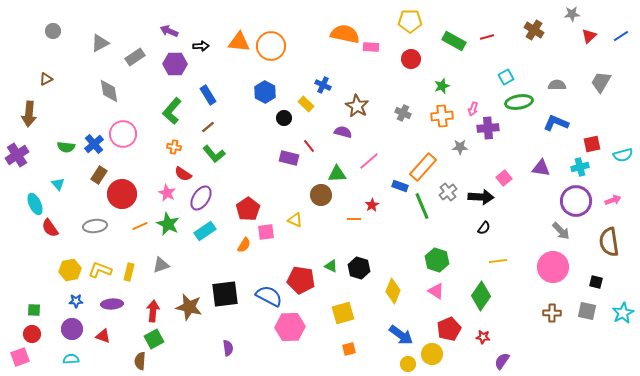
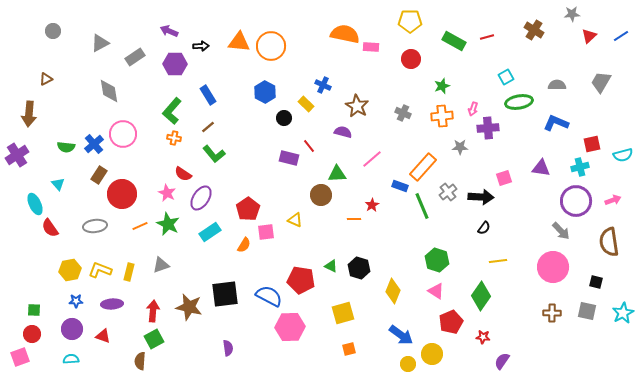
orange cross at (174, 147): moved 9 px up
pink line at (369, 161): moved 3 px right, 2 px up
pink square at (504, 178): rotated 21 degrees clockwise
cyan rectangle at (205, 231): moved 5 px right, 1 px down
red pentagon at (449, 329): moved 2 px right, 7 px up
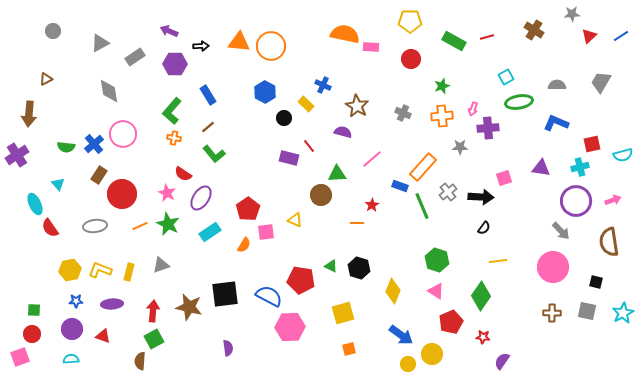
orange line at (354, 219): moved 3 px right, 4 px down
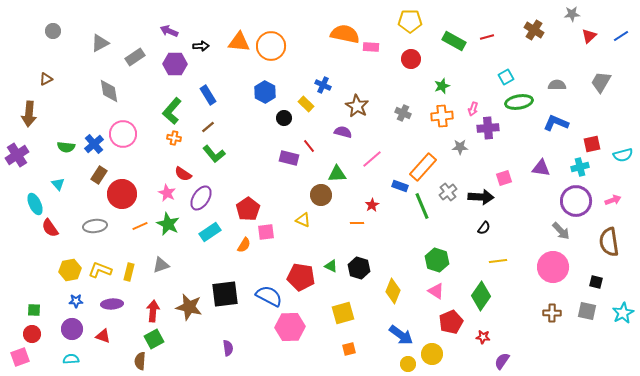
yellow triangle at (295, 220): moved 8 px right
red pentagon at (301, 280): moved 3 px up
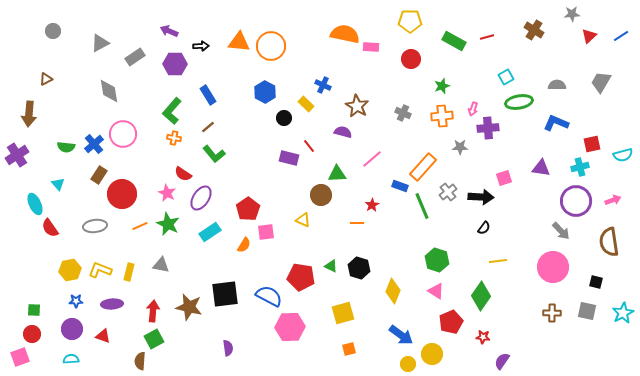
gray triangle at (161, 265): rotated 30 degrees clockwise
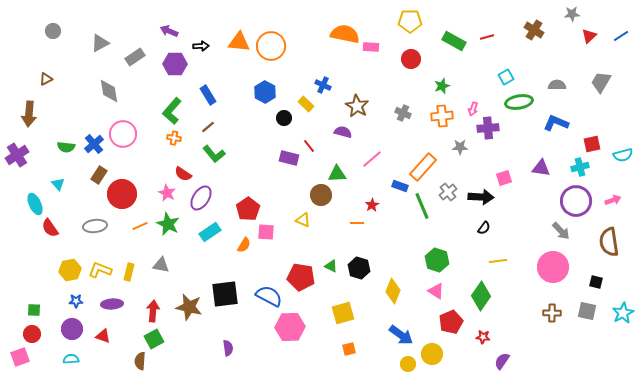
pink square at (266, 232): rotated 12 degrees clockwise
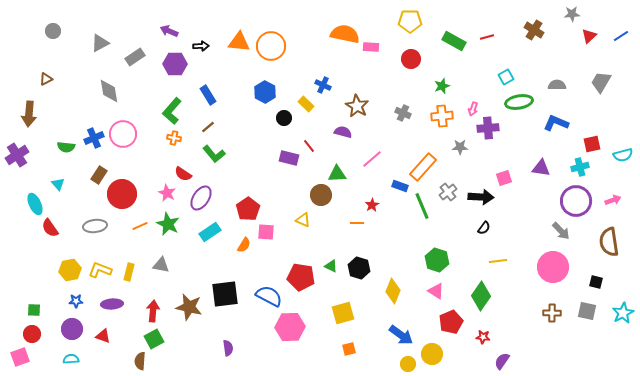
blue cross at (94, 144): moved 6 px up; rotated 18 degrees clockwise
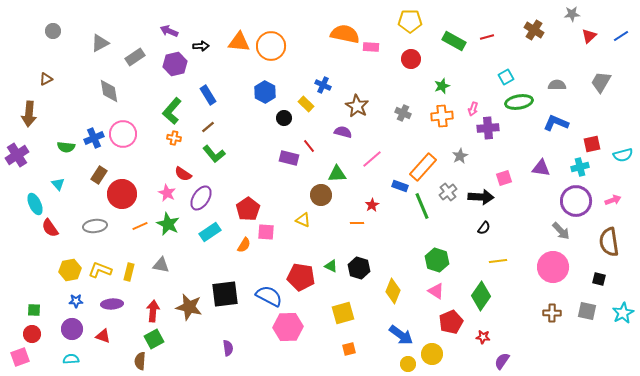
purple hexagon at (175, 64): rotated 15 degrees counterclockwise
gray star at (460, 147): moved 9 px down; rotated 28 degrees counterclockwise
black square at (596, 282): moved 3 px right, 3 px up
pink hexagon at (290, 327): moved 2 px left
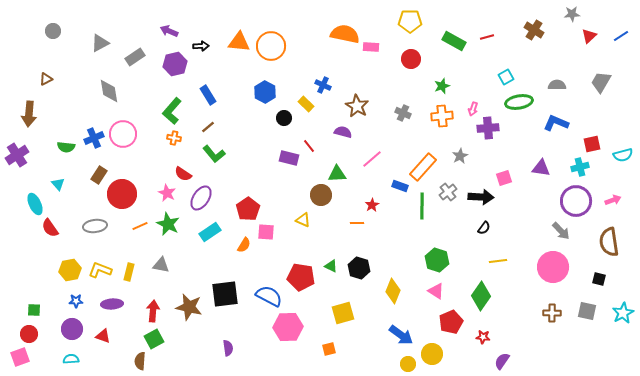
green line at (422, 206): rotated 24 degrees clockwise
red circle at (32, 334): moved 3 px left
orange square at (349, 349): moved 20 px left
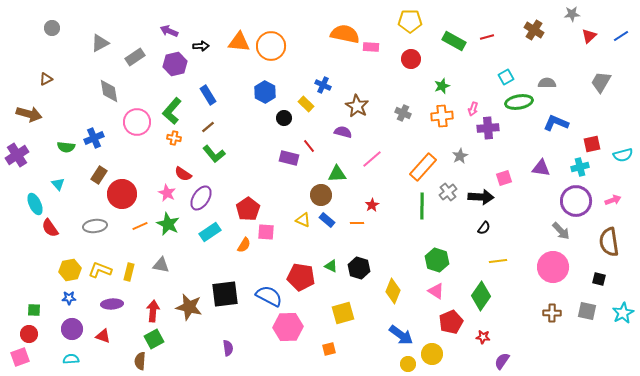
gray circle at (53, 31): moved 1 px left, 3 px up
gray semicircle at (557, 85): moved 10 px left, 2 px up
brown arrow at (29, 114): rotated 80 degrees counterclockwise
pink circle at (123, 134): moved 14 px right, 12 px up
blue rectangle at (400, 186): moved 73 px left, 34 px down; rotated 21 degrees clockwise
blue star at (76, 301): moved 7 px left, 3 px up
